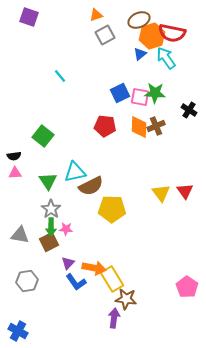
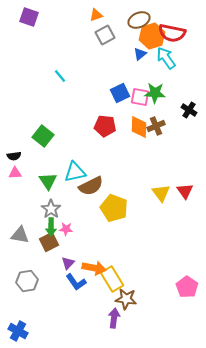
yellow pentagon: moved 2 px right, 1 px up; rotated 20 degrees clockwise
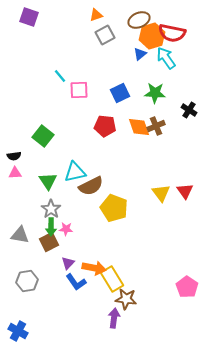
pink square: moved 61 px left, 7 px up; rotated 12 degrees counterclockwise
orange diamond: rotated 20 degrees counterclockwise
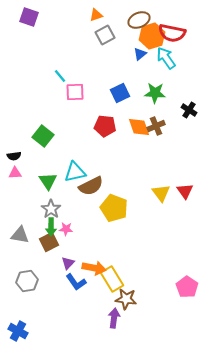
pink square: moved 4 px left, 2 px down
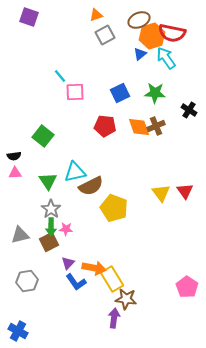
gray triangle: rotated 24 degrees counterclockwise
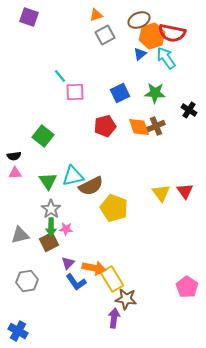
red pentagon: rotated 20 degrees counterclockwise
cyan triangle: moved 2 px left, 4 px down
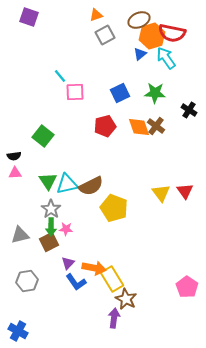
brown cross: rotated 30 degrees counterclockwise
cyan triangle: moved 6 px left, 8 px down
brown star: rotated 20 degrees clockwise
